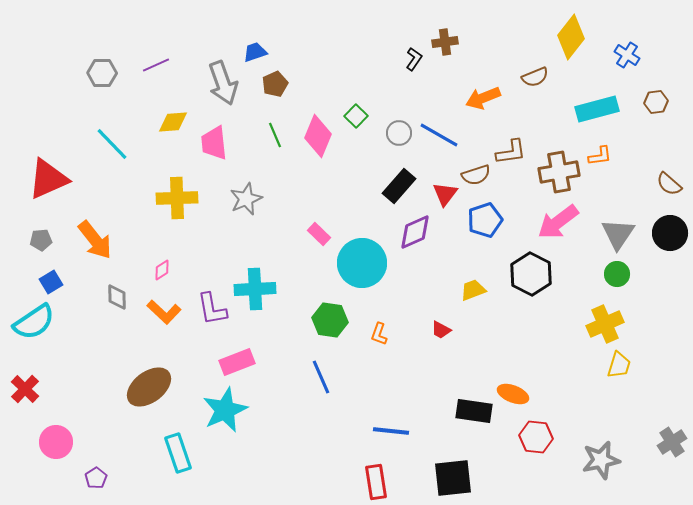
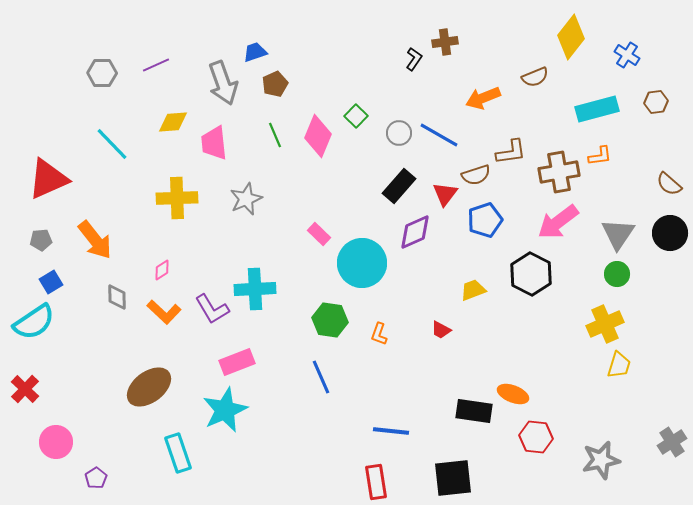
purple L-shape at (212, 309): rotated 21 degrees counterclockwise
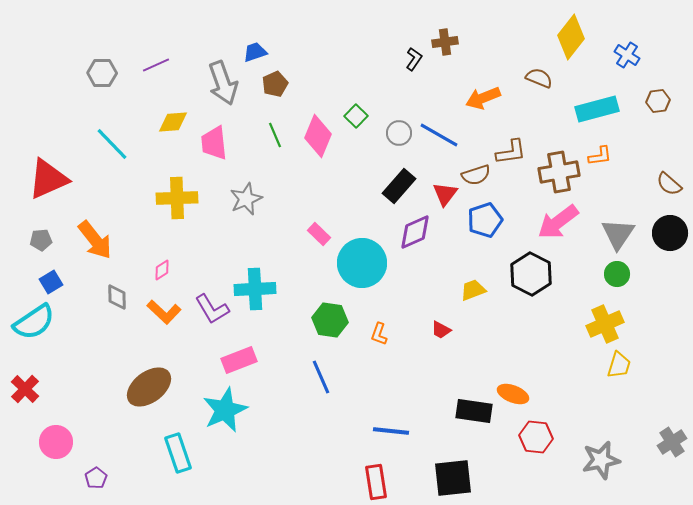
brown semicircle at (535, 77): moved 4 px right, 1 px down; rotated 136 degrees counterclockwise
brown hexagon at (656, 102): moved 2 px right, 1 px up
pink rectangle at (237, 362): moved 2 px right, 2 px up
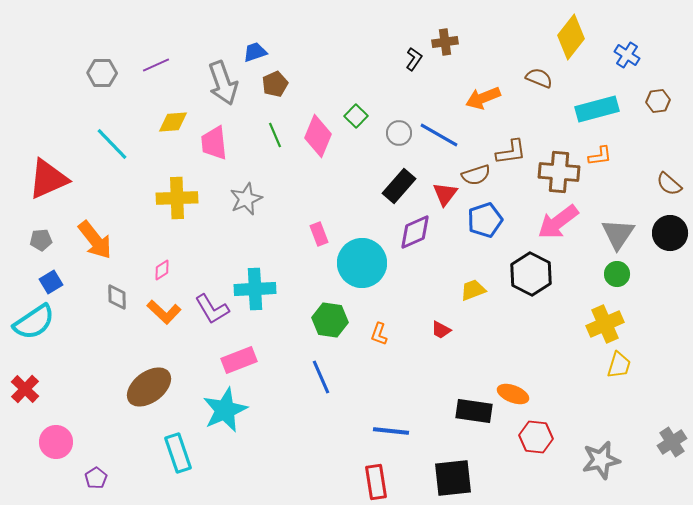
brown cross at (559, 172): rotated 15 degrees clockwise
pink rectangle at (319, 234): rotated 25 degrees clockwise
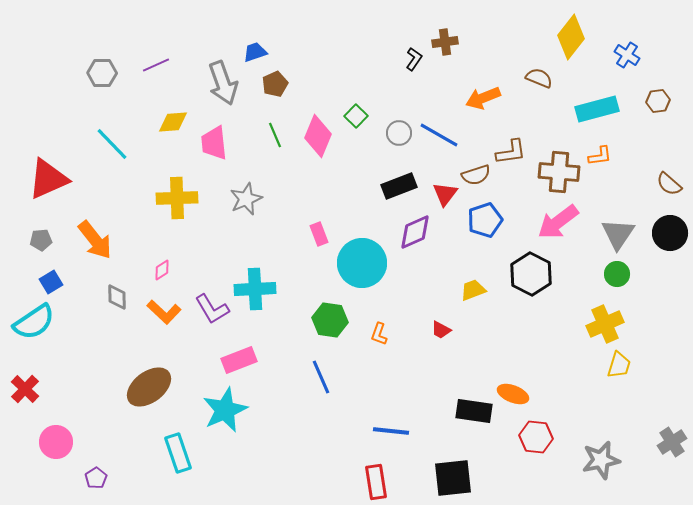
black rectangle at (399, 186): rotated 28 degrees clockwise
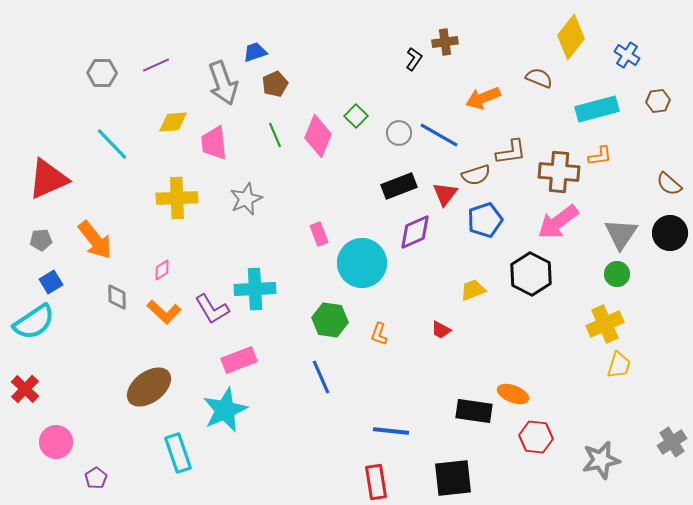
gray triangle at (618, 234): moved 3 px right
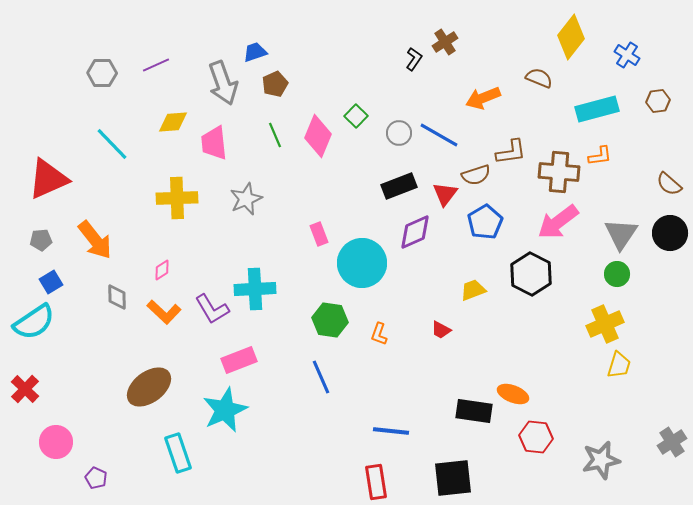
brown cross at (445, 42): rotated 25 degrees counterclockwise
blue pentagon at (485, 220): moved 2 px down; rotated 12 degrees counterclockwise
purple pentagon at (96, 478): rotated 15 degrees counterclockwise
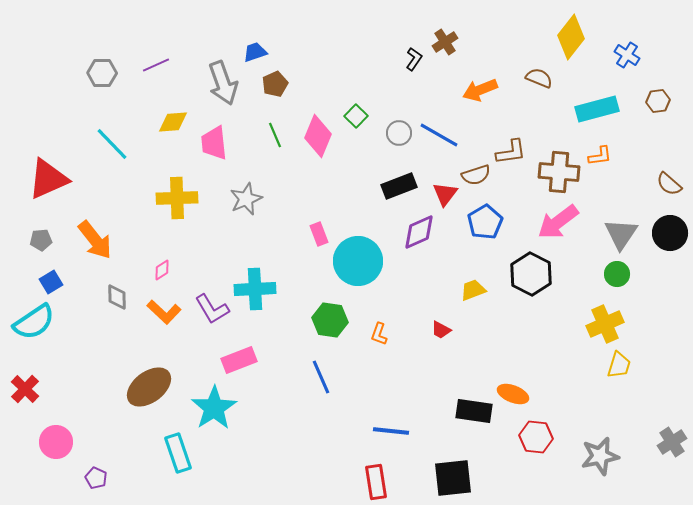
orange arrow at (483, 98): moved 3 px left, 8 px up
purple diamond at (415, 232): moved 4 px right
cyan circle at (362, 263): moved 4 px left, 2 px up
cyan star at (225, 410): moved 11 px left, 2 px up; rotated 9 degrees counterclockwise
gray star at (601, 460): moved 1 px left, 4 px up
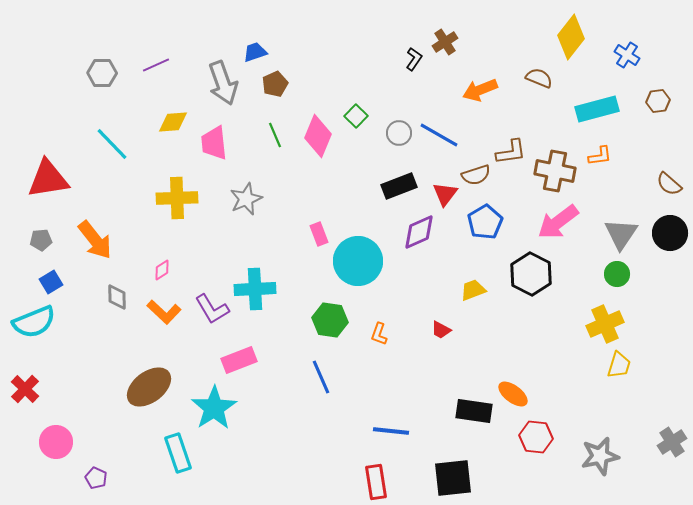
brown cross at (559, 172): moved 4 px left, 1 px up; rotated 6 degrees clockwise
red triangle at (48, 179): rotated 15 degrees clockwise
cyan semicircle at (34, 322): rotated 12 degrees clockwise
orange ellipse at (513, 394): rotated 16 degrees clockwise
